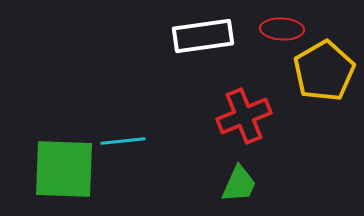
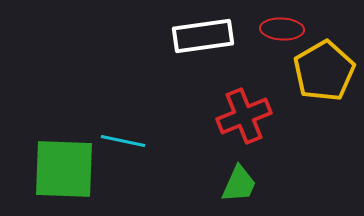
cyan line: rotated 18 degrees clockwise
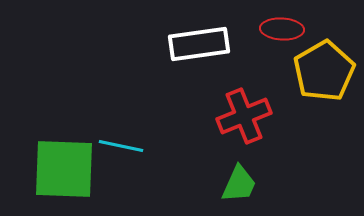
white rectangle: moved 4 px left, 8 px down
cyan line: moved 2 px left, 5 px down
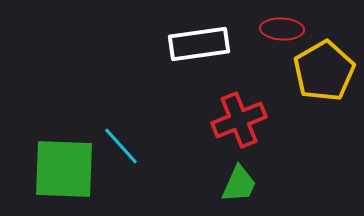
red cross: moved 5 px left, 4 px down
cyan line: rotated 36 degrees clockwise
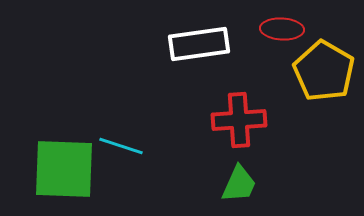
yellow pentagon: rotated 12 degrees counterclockwise
red cross: rotated 18 degrees clockwise
cyan line: rotated 30 degrees counterclockwise
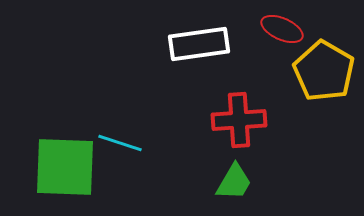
red ellipse: rotated 21 degrees clockwise
cyan line: moved 1 px left, 3 px up
green square: moved 1 px right, 2 px up
green trapezoid: moved 5 px left, 2 px up; rotated 6 degrees clockwise
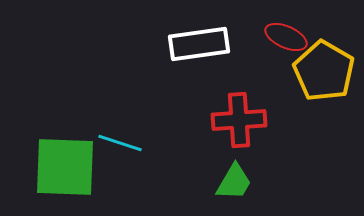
red ellipse: moved 4 px right, 8 px down
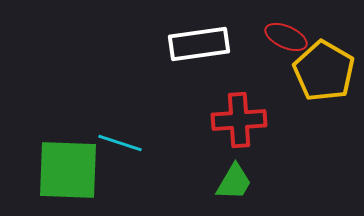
green square: moved 3 px right, 3 px down
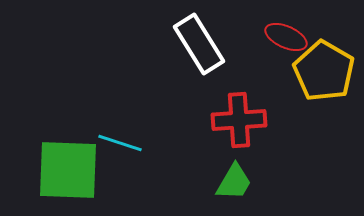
white rectangle: rotated 66 degrees clockwise
